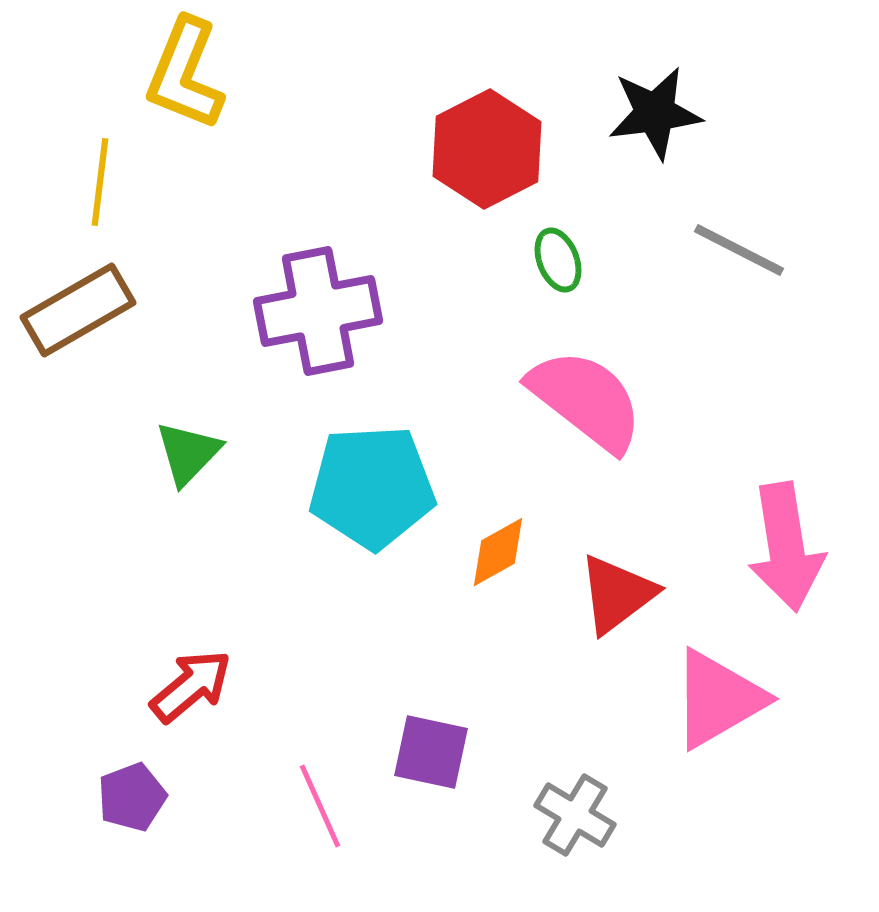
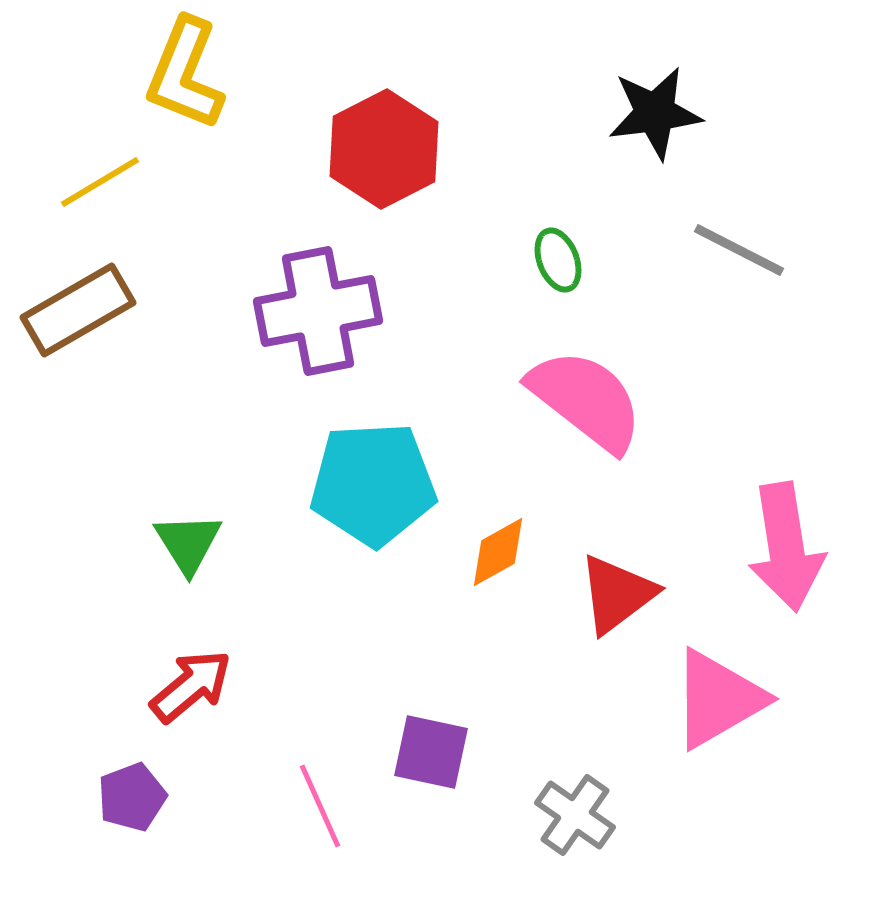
red hexagon: moved 103 px left
yellow line: rotated 52 degrees clockwise
green triangle: moved 90 px down; rotated 16 degrees counterclockwise
cyan pentagon: moved 1 px right, 3 px up
gray cross: rotated 4 degrees clockwise
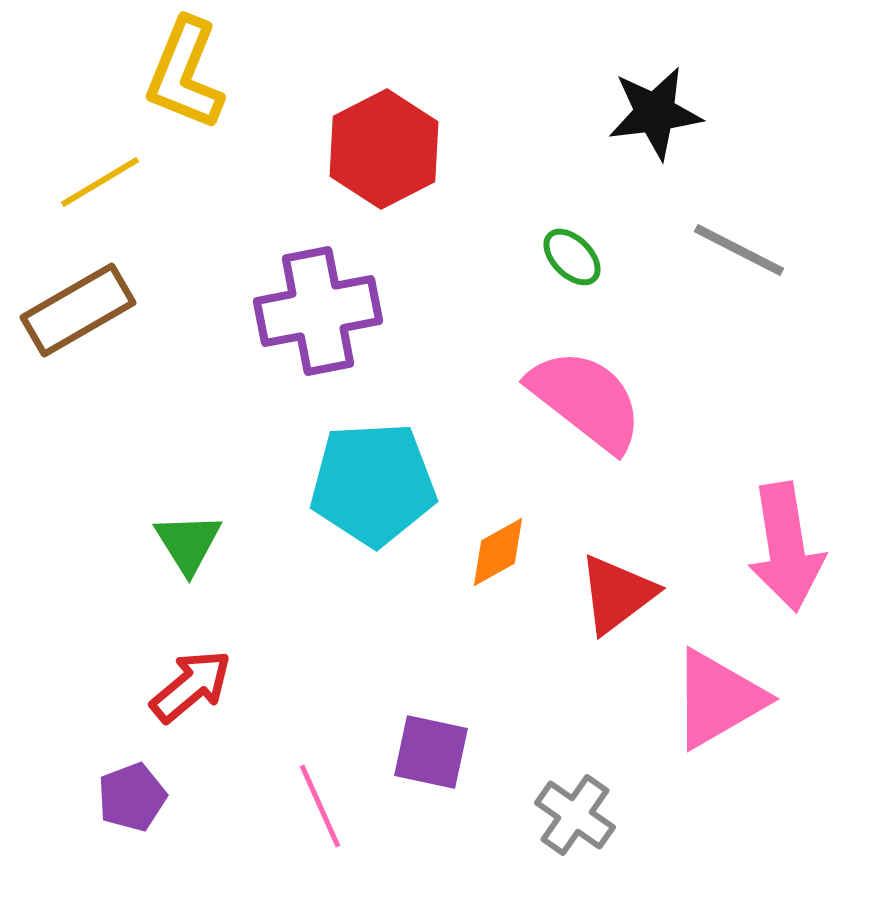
green ellipse: moved 14 px right, 3 px up; rotated 24 degrees counterclockwise
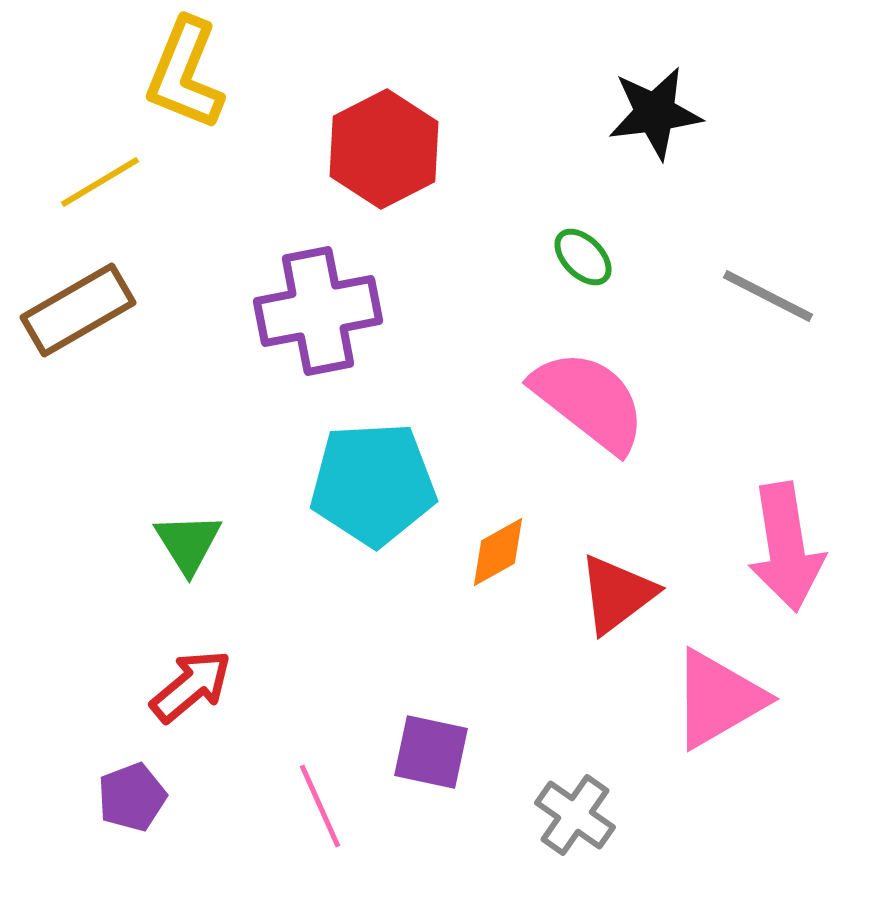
gray line: moved 29 px right, 46 px down
green ellipse: moved 11 px right
pink semicircle: moved 3 px right, 1 px down
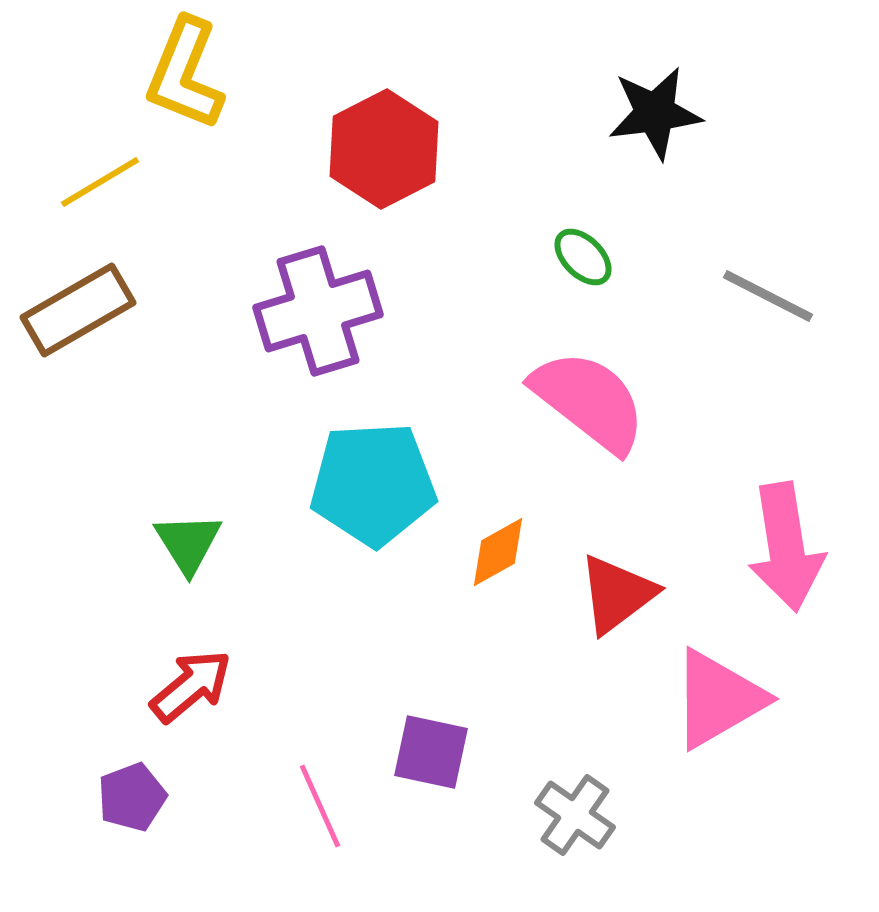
purple cross: rotated 6 degrees counterclockwise
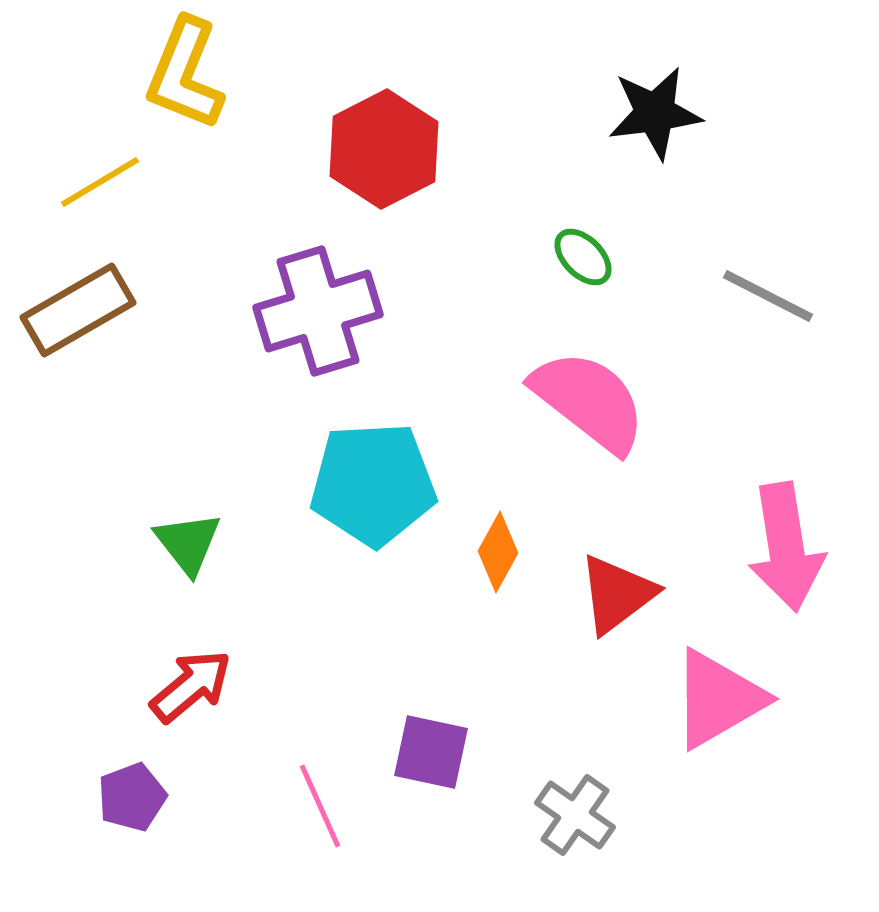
green triangle: rotated 6 degrees counterclockwise
orange diamond: rotated 32 degrees counterclockwise
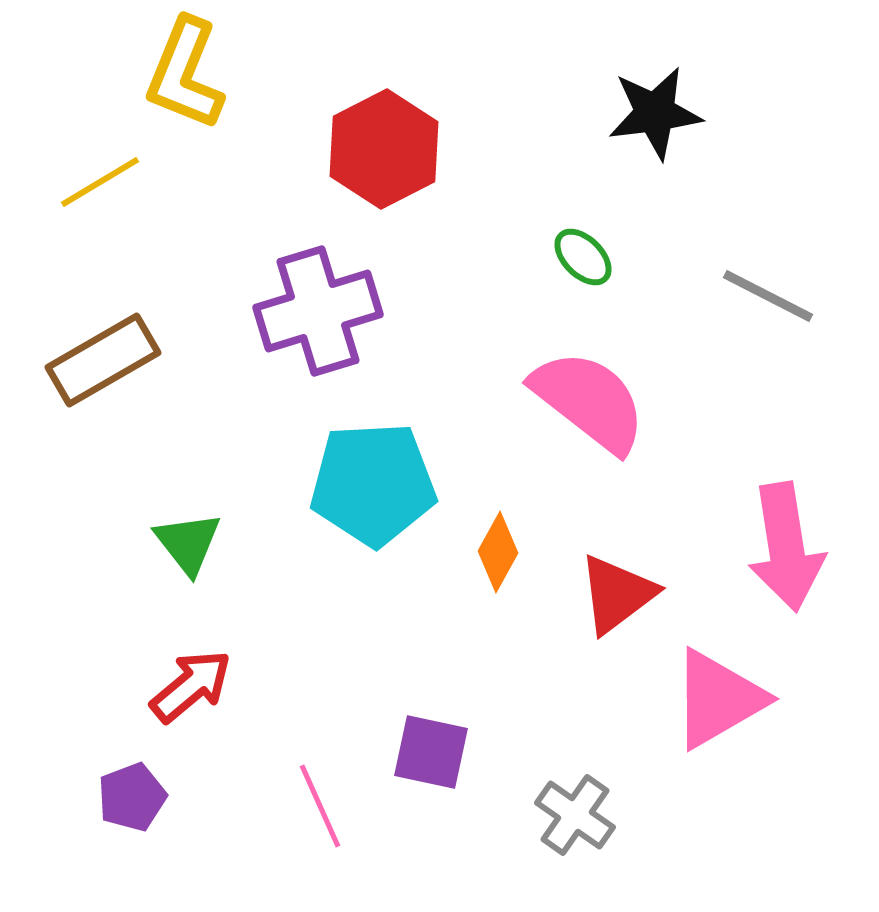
brown rectangle: moved 25 px right, 50 px down
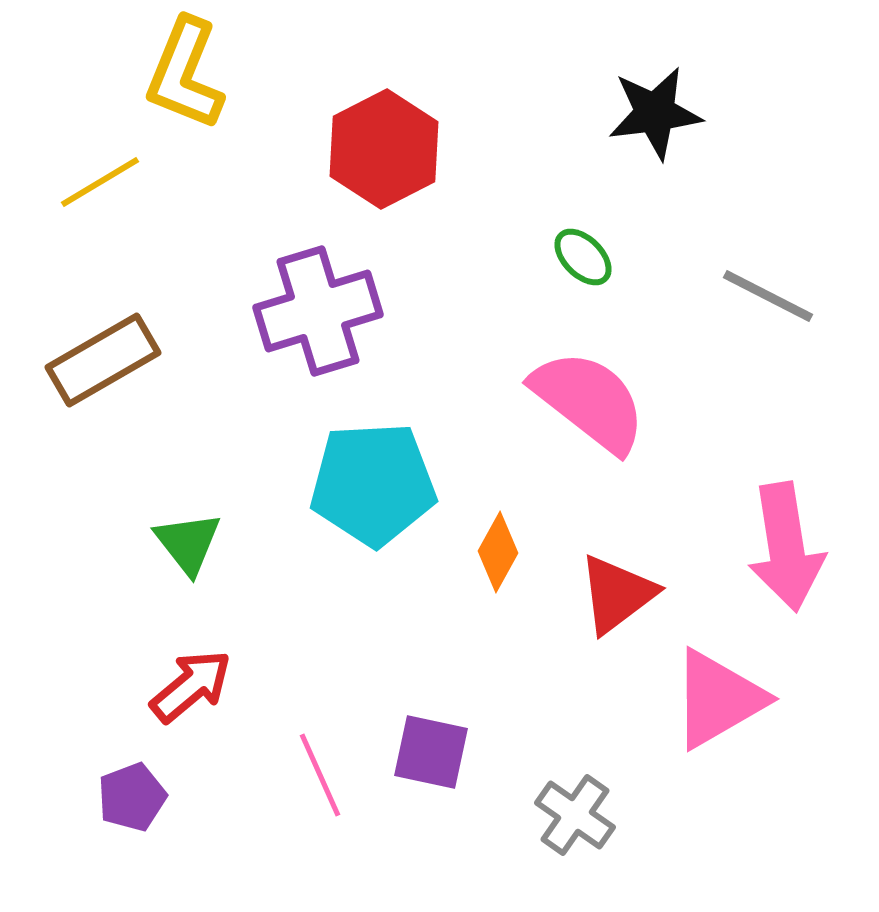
pink line: moved 31 px up
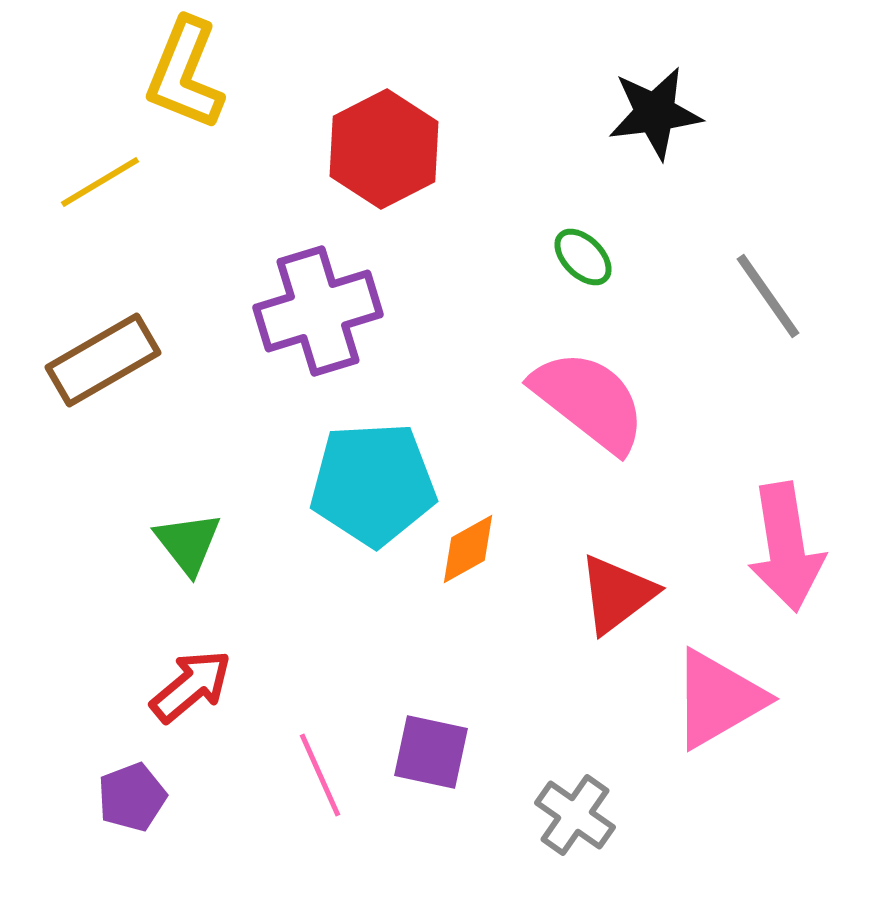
gray line: rotated 28 degrees clockwise
orange diamond: moved 30 px left, 3 px up; rotated 32 degrees clockwise
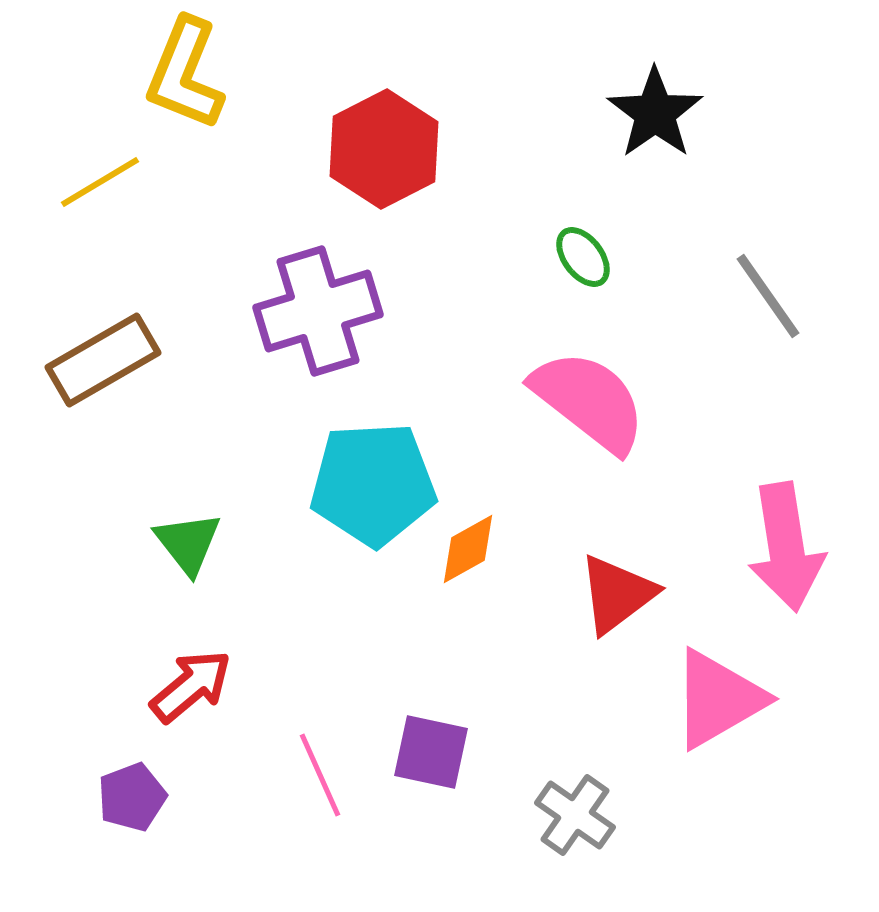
black star: rotated 28 degrees counterclockwise
green ellipse: rotated 8 degrees clockwise
